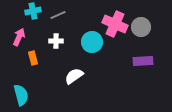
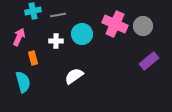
gray line: rotated 14 degrees clockwise
gray circle: moved 2 px right, 1 px up
cyan circle: moved 10 px left, 8 px up
purple rectangle: moved 6 px right; rotated 36 degrees counterclockwise
cyan semicircle: moved 2 px right, 13 px up
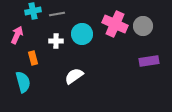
gray line: moved 1 px left, 1 px up
pink arrow: moved 2 px left, 2 px up
purple rectangle: rotated 30 degrees clockwise
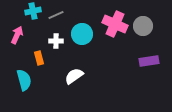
gray line: moved 1 px left, 1 px down; rotated 14 degrees counterclockwise
orange rectangle: moved 6 px right
cyan semicircle: moved 1 px right, 2 px up
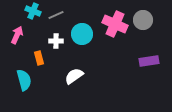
cyan cross: rotated 35 degrees clockwise
gray circle: moved 6 px up
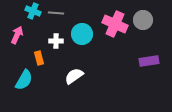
gray line: moved 2 px up; rotated 28 degrees clockwise
cyan semicircle: rotated 45 degrees clockwise
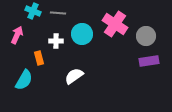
gray line: moved 2 px right
gray circle: moved 3 px right, 16 px down
pink cross: rotated 10 degrees clockwise
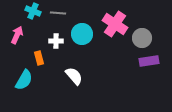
gray circle: moved 4 px left, 2 px down
white semicircle: rotated 84 degrees clockwise
